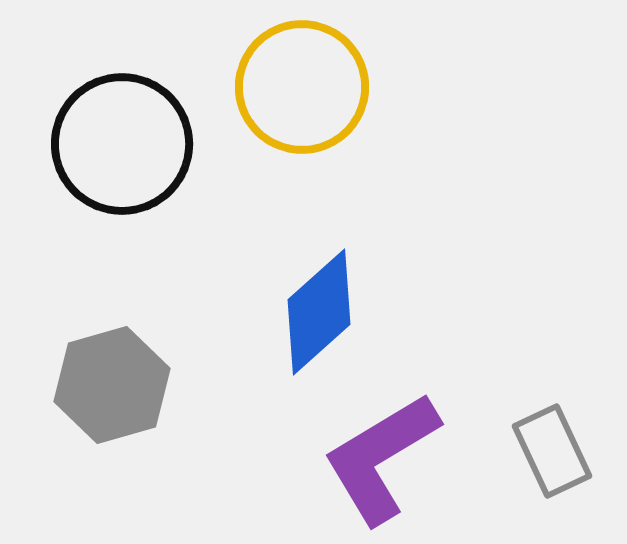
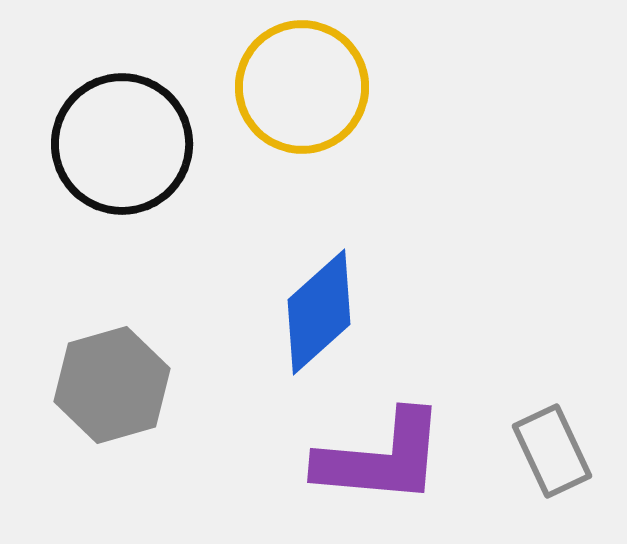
purple L-shape: rotated 144 degrees counterclockwise
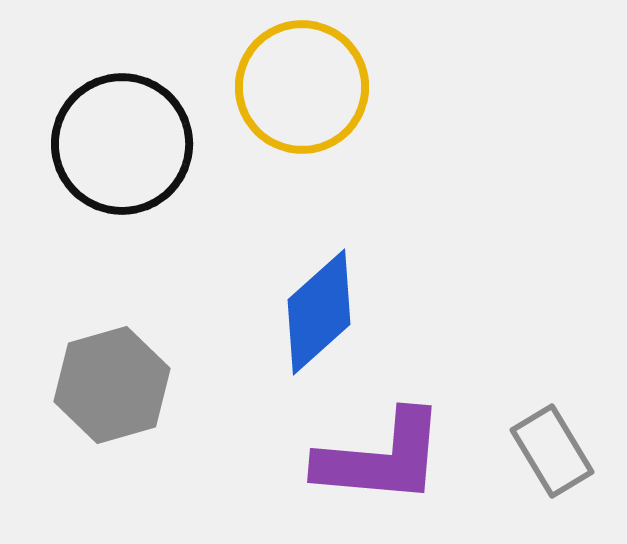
gray rectangle: rotated 6 degrees counterclockwise
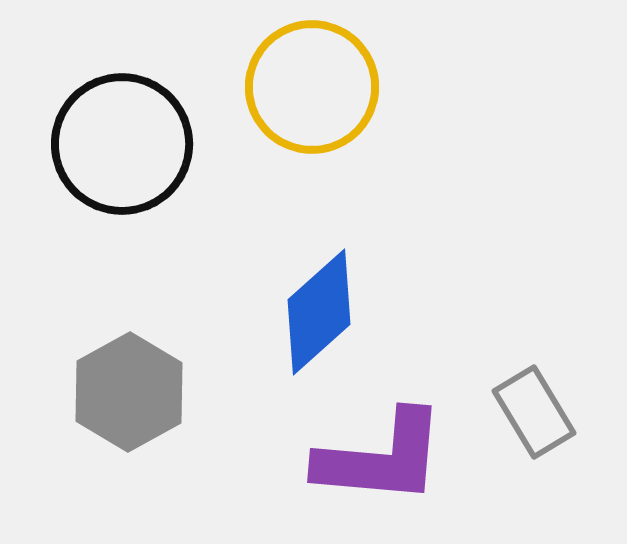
yellow circle: moved 10 px right
gray hexagon: moved 17 px right, 7 px down; rotated 13 degrees counterclockwise
gray rectangle: moved 18 px left, 39 px up
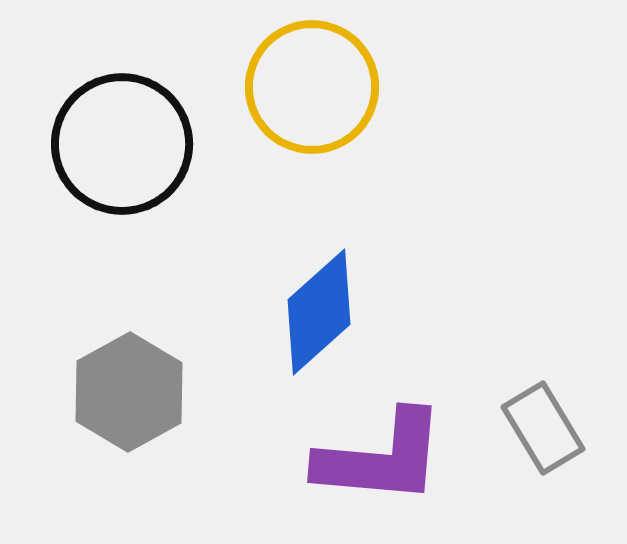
gray rectangle: moved 9 px right, 16 px down
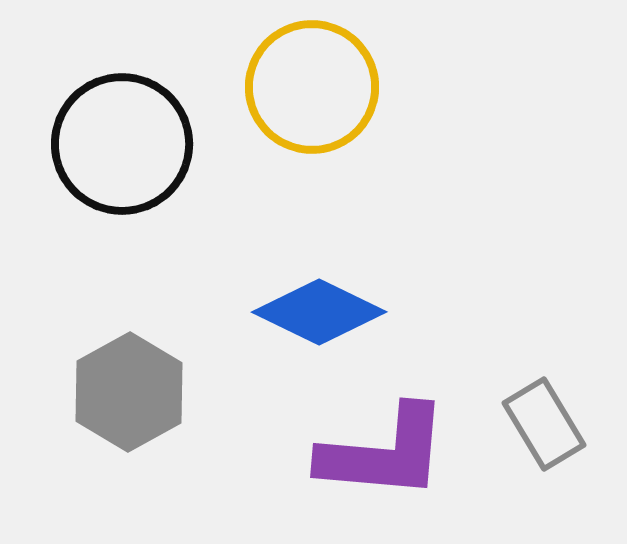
blue diamond: rotated 68 degrees clockwise
gray rectangle: moved 1 px right, 4 px up
purple L-shape: moved 3 px right, 5 px up
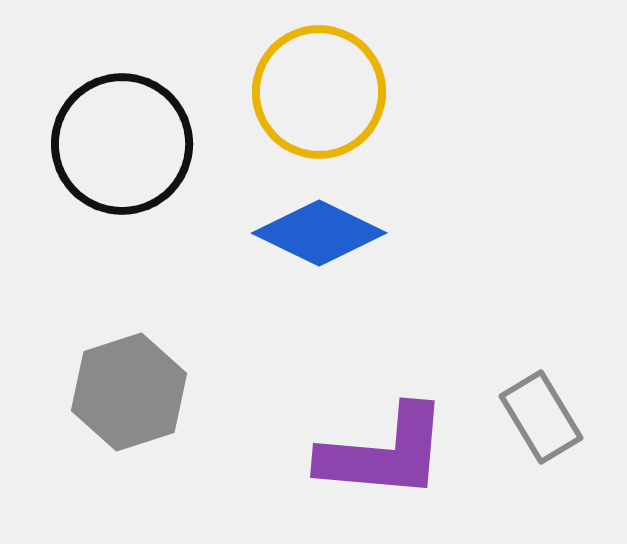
yellow circle: moved 7 px right, 5 px down
blue diamond: moved 79 px up
gray hexagon: rotated 11 degrees clockwise
gray rectangle: moved 3 px left, 7 px up
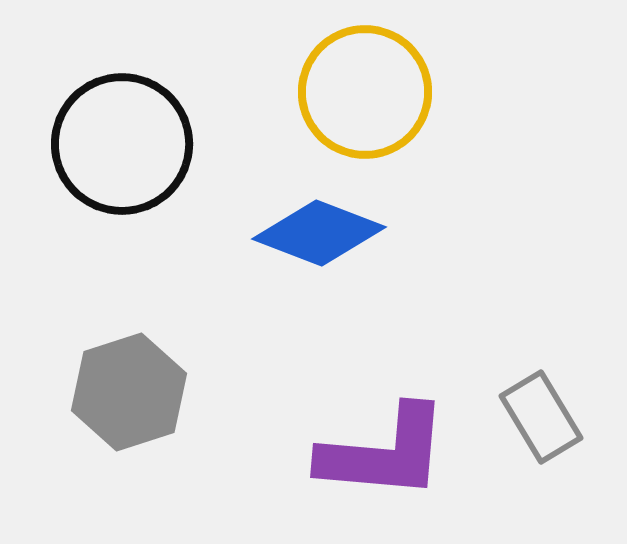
yellow circle: moved 46 px right
blue diamond: rotated 5 degrees counterclockwise
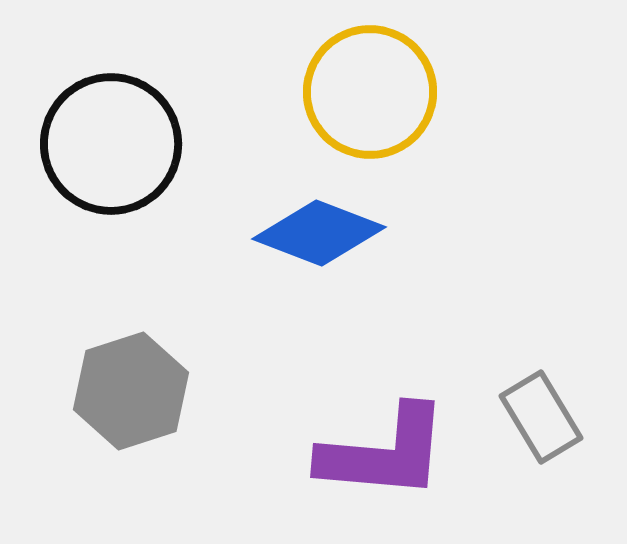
yellow circle: moved 5 px right
black circle: moved 11 px left
gray hexagon: moved 2 px right, 1 px up
